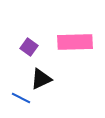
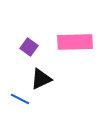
blue line: moved 1 px left, 1 px down
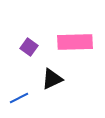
black triangle: moved 11 px right
blue line: moved 1 px left, 1 px up; rotated 54 degrees counterclockwise
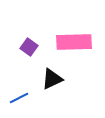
pink rectangle: moved 1 px left
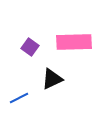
purple square: moved 1 px right
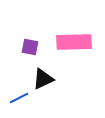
purple square: rotated 24 degrees counterclockwise
black triangle: moved 9 px left
